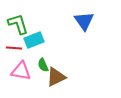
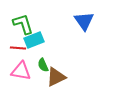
green L-shape: moved 5 px right
red line: moved 4 px right
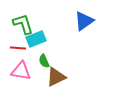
blue triangle: rotated 30 degrees clockwise
cyan rectangle: moved 2 px right, 1 px up
green semicircle: moved 1 px right, 4 px up
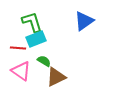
green L-shape: moved 9 px right, 2 px up
green semicircle: rotated 144 degrees clockwise
pink triangle: rotated 25 degrees clockwise
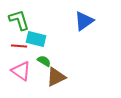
green L-shape: moved 13 px left, 2 px up
cyan rectangle: rotated 36 degrees clockwise
red line: moved 1 px right, 2 px up
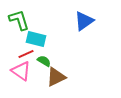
red line: moved 7 px right, 8 px down; rotated 28 degrees counterclockwise
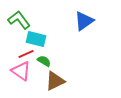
green L-shape: rotated 20 degrees counterclockwise
brown triangle: moved 1 px left, 4 px down
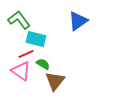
blue triangle: moved 6 px left
green semicircle: moved 1 px left, 3 px down
brown triangle: rotated 25 degrees counterclockwise
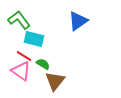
cyan rectangle: moved 2 px left
red line: moved 2 px left, 2 px down; rotated 56 degrees clockwise
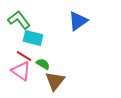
cyan rectangle: moved 1 px left, 1 px up
